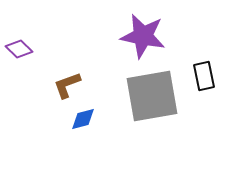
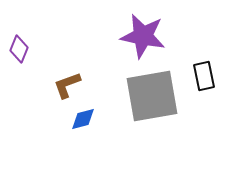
purple diamond: rotated 68 degrees clockwise
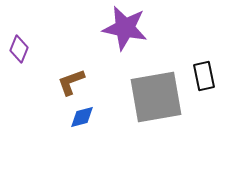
purple star: moved 18 px left, 8 px up
brown L-shape: moved 4 px right, 3 px up
gray square: moved 4 px right, 1 px down
blue diamond: moved 1 px left, 2 px up
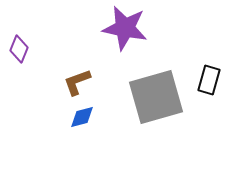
black rectangle: moved 5 px right, 4 px down; rotated 28 degrees clockwise
brown L-shape: moved 6 px right
gray square: rotated 6 degrees counterclockwise
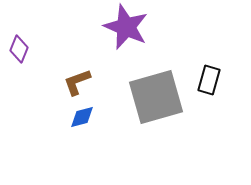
purple star: moved 1 px right, 1 px up; rotated 12 degrees clockwise
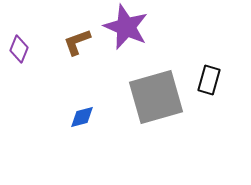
brown L-shape: moved 40 px up
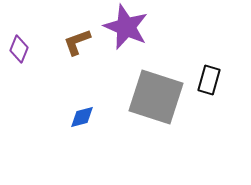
gray square: rotated 34 degrees clockwise
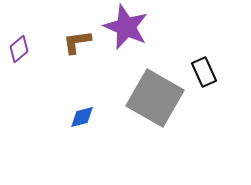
brown L-shape: rotated 12 degrees clockwise
purple diamond: rotated 28 degrees clockwise
black rectangle: moved 5 px left, 8 px up; rotated 40 degrees counterclockwise
gray square: moved 1 px left, 1 px down; rotated 12 degrees clockwise
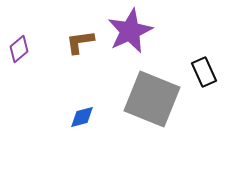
purple star: moved 4 px right, 4 px down; rotated 24 degrees clockwise
brown L-shape: moved 3 px right
gray square: moved 3 px left, 1 px down; rotated 8 degrees counterclockwise
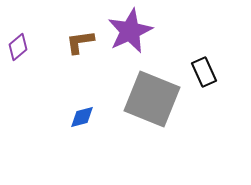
purple diamond: moved 1 px left, 2 px up
